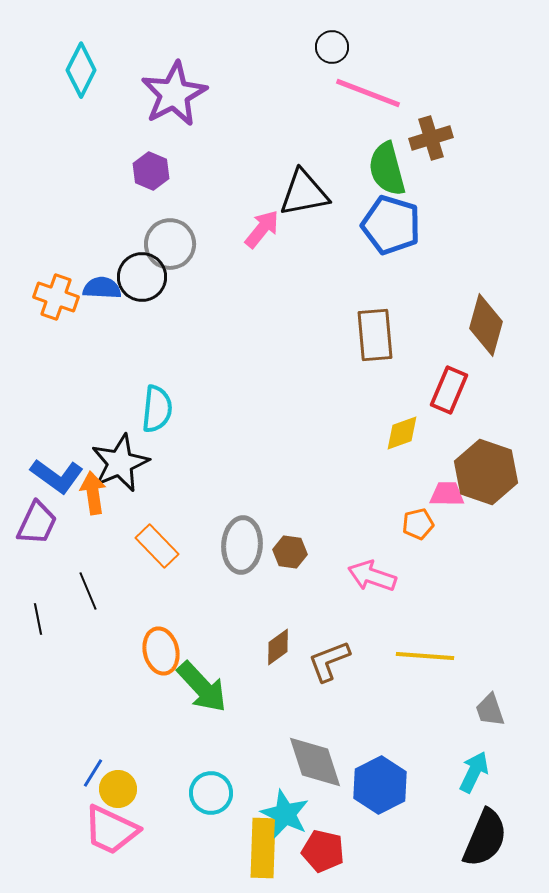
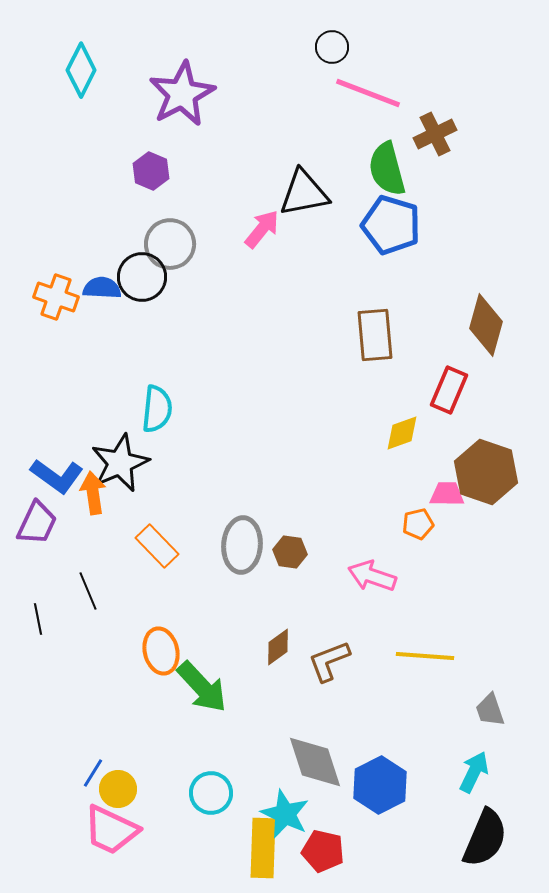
purple star at (174, 94): moved 8 px right
brown cross at (431, 138): moved 4 px right, 4 px up; rotated 9 degrees counterclockwise
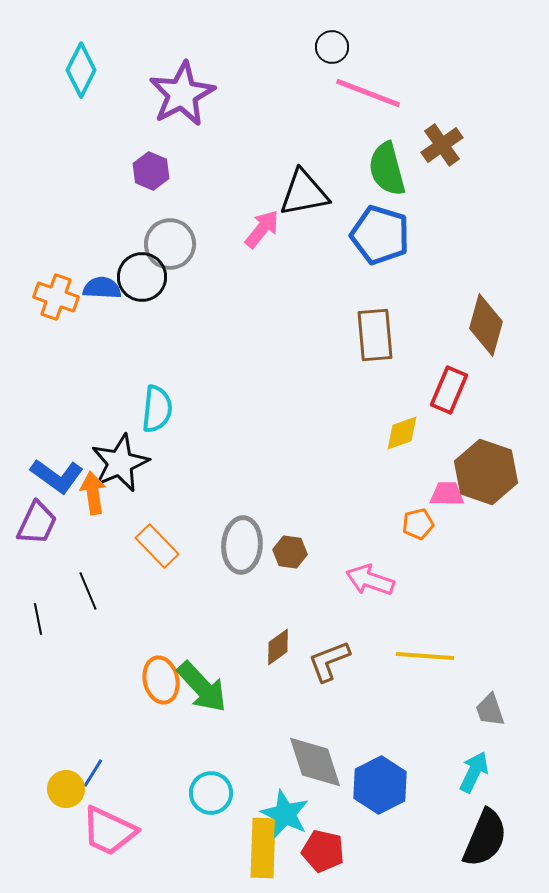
brown cross at (435, 134): moved 7 px right, 11 px down; rotated 9 degrees counterclockwise
blue pentagon at (391, 225): moved 11 px left, 10 px down
pink arrow at (372, 576): moved 2 px left, 4 px down
orange ellipse at (161, 651): moved 29 px down
yellow circle at (118, 789): moved 52 px left
pink trapezoid at (111, 830): moved 2 px left, 1 px down
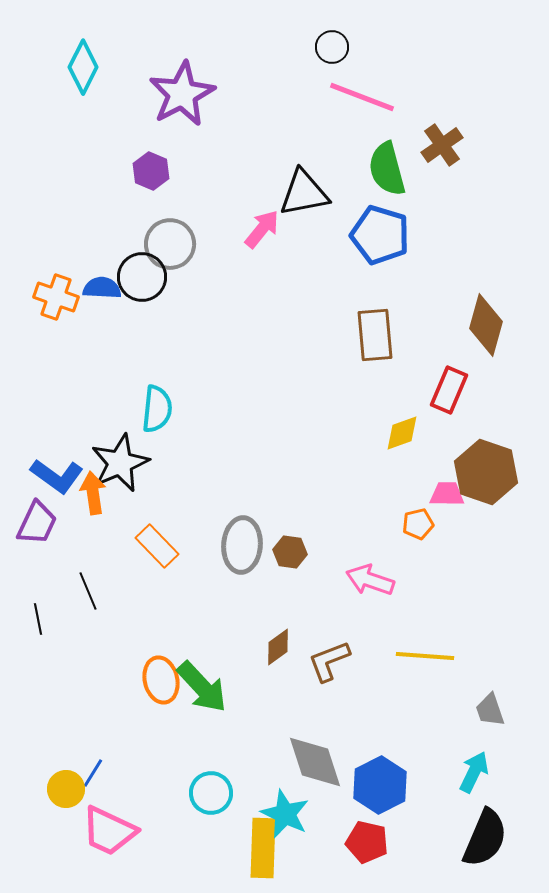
cyan diamond at (81, 70): moved 2 px right, 3 px up
pink line at (368, 93): moved 6 px left, 4 px down
red pentagon at (323, 851): moved 44 px right, 9 px up
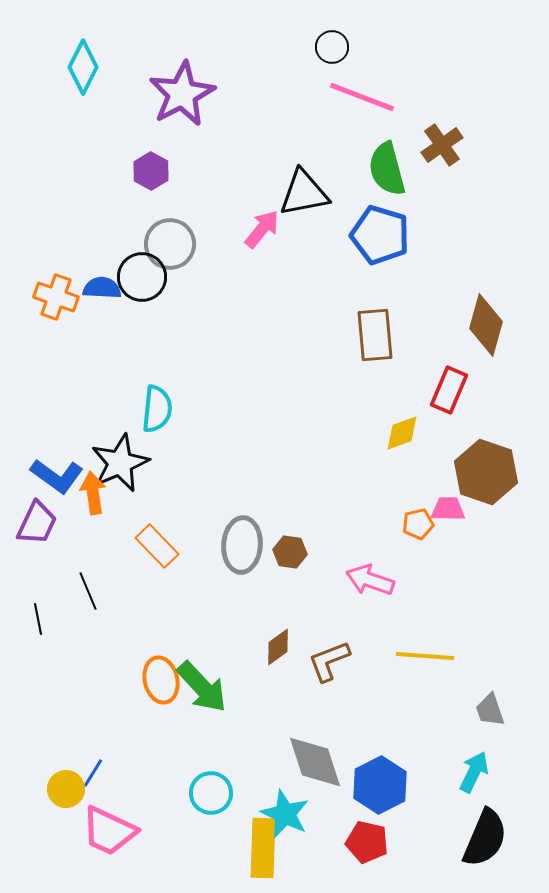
purple hexagon at (151, 171): rotated 6 degrees clockwise
pink trapezoid at (447, 494): moved 1 px right, 15 px down
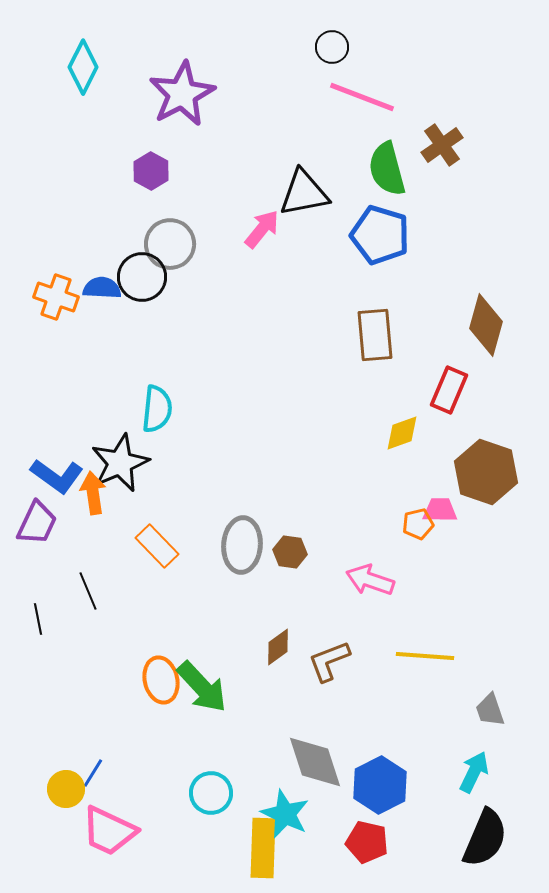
pink trapezoid at (448, 509): moved 8 px left, 1 px down
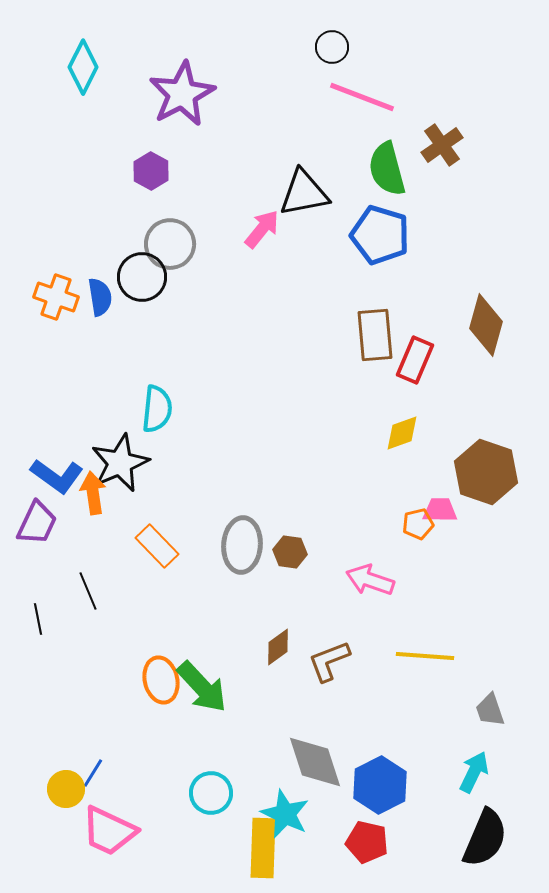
blue semicircle at (102, 288): moved 2 px left, 9 px down; rotated 78 degrees clockwise
red rectangle at (449, 390): moved 34 px left, 30 px up
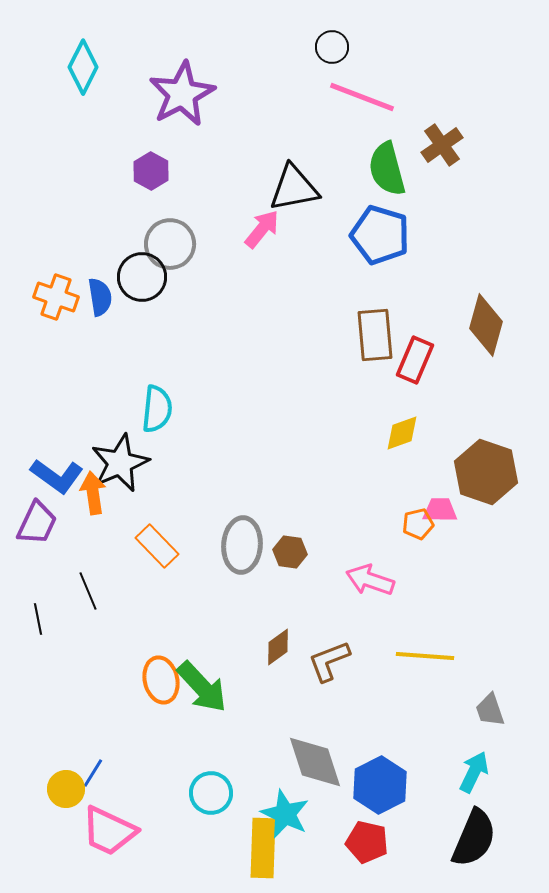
black triangle at (304, 193): moved 10 px left, 5 px up
black semicircle at (485, 838): moved 11 px left
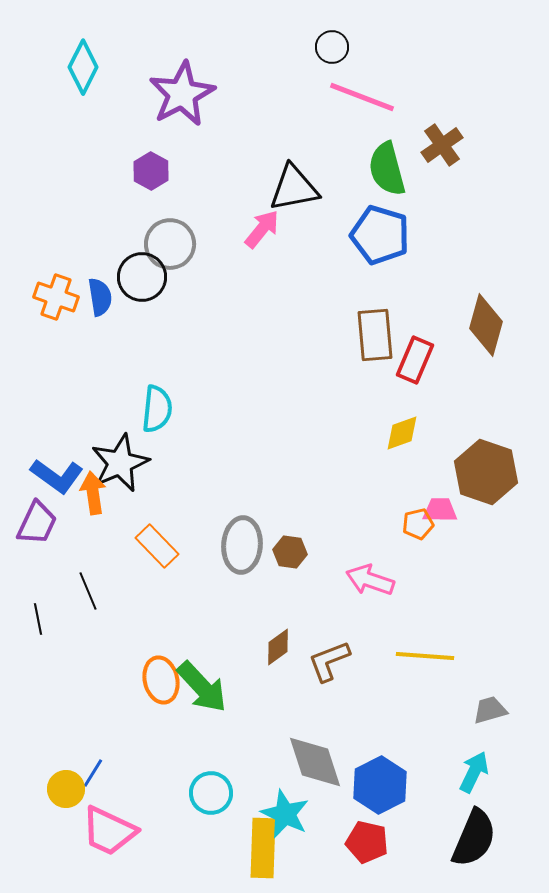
gray trapezoid at (490, 710): rotated 93 degrees clockwise
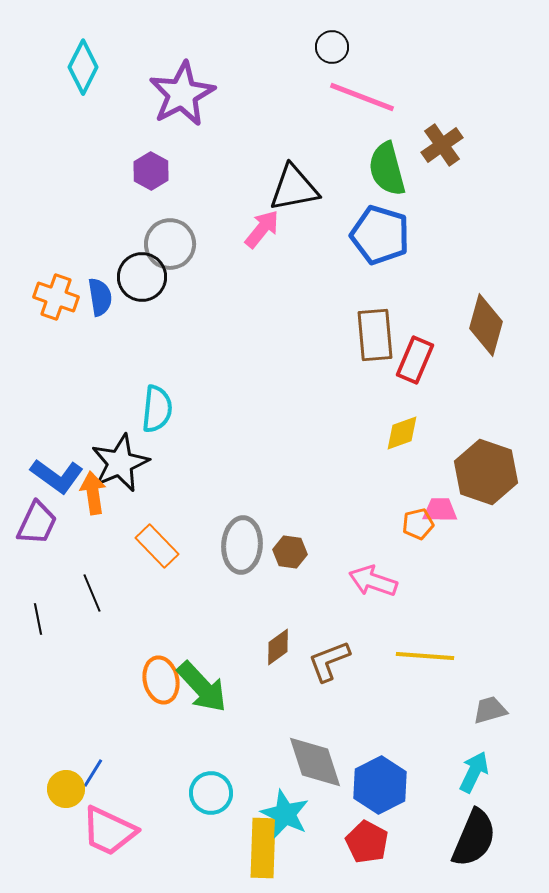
pink arrow at (370, 580): moved 3 px right, 1 px down
black line at (88, 591): moved 4 px right, 2 px down
red pentagon at (367, 842): rotated 15 degrees clockwise
